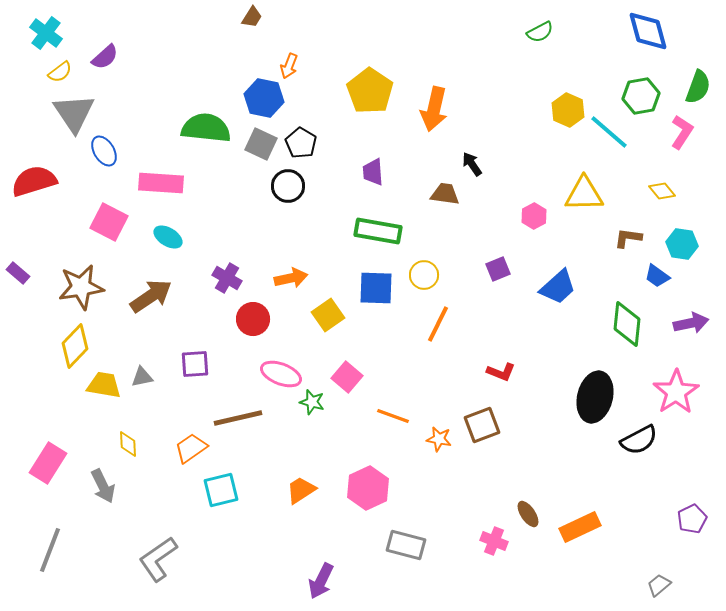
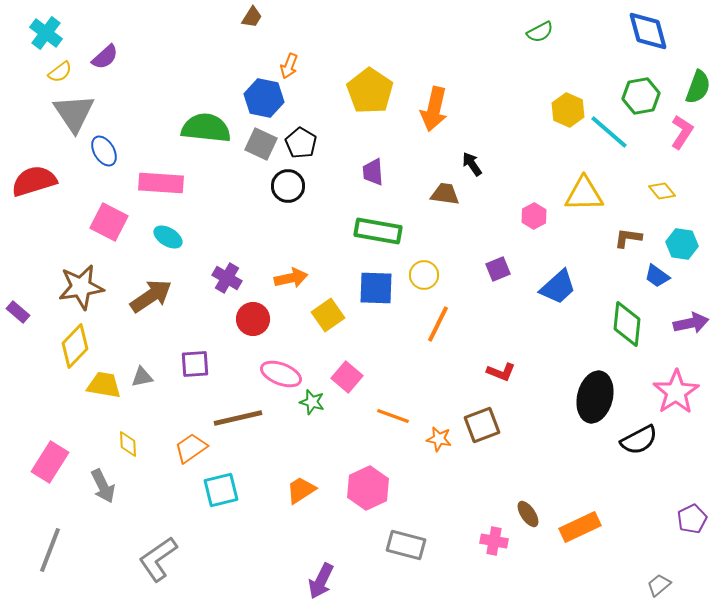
purple rectangle at (18, 273): moved 39 px down
pink rectangle at (48, 463): moved 2 px right, 1 px up
pink cross at (494, 541): rotated 12 degrees counterclockwise
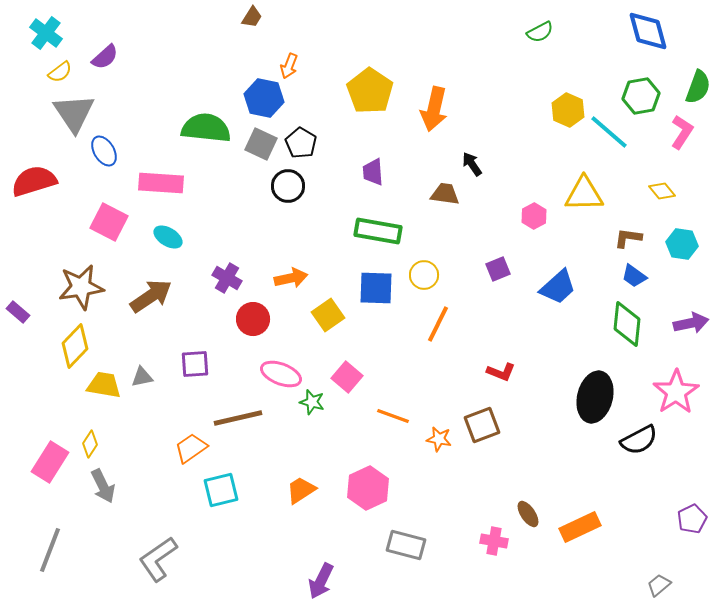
blue trapezoid at (657, 276): moved 23 px left
yellow diamond at (128, 444): moved 38 px left; rotated 36 degrees clockwise
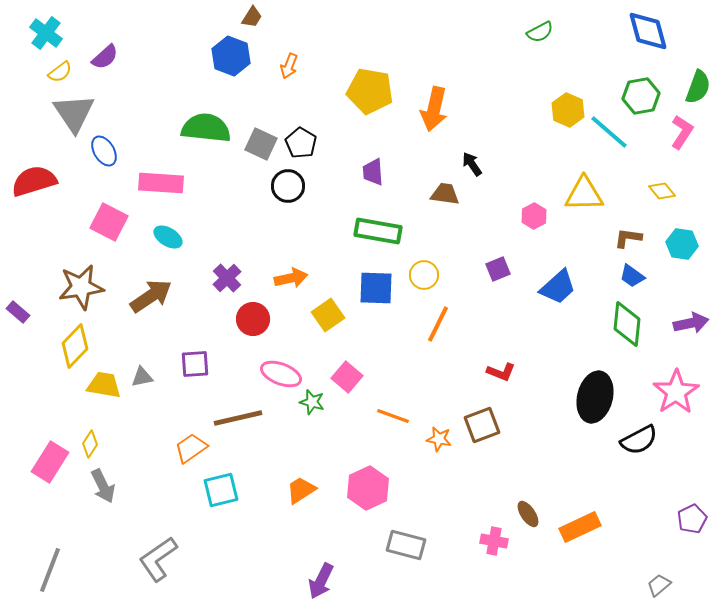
yellow pentagon at (370, 91): rotated 24 degrees counterclockwise
blue hexagon at (264, 98): moved 33 px left, 42 px up; rotated 9 degrees clockwise
blue trapezoid at (634, 276): moved 2 px left
purple cross at (227, 278): rotated 16 degrees clockwise
gray line at (50, 550): moved 20 px down
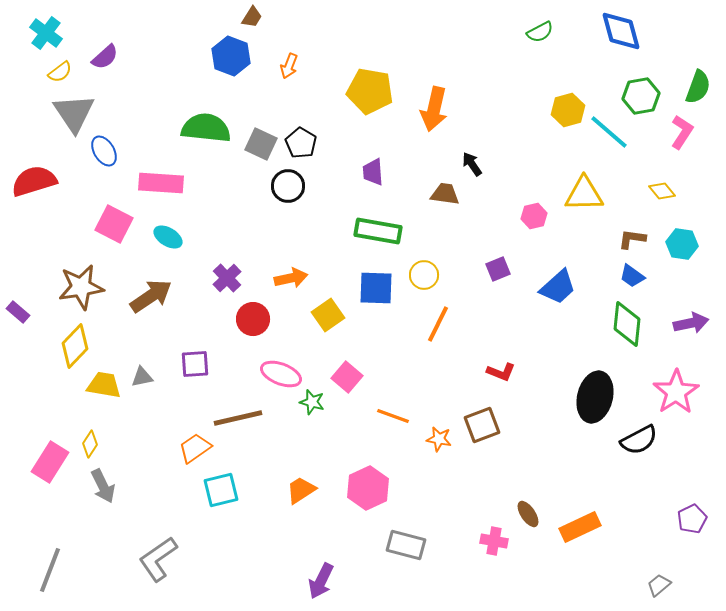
blue diamond at (648, 31): moved 27 px left
yellow hexagon at (568, 110): rotated 20 degrees clockwise
pink hexagon at (534, 216): rotated 15 degrees clockwise
pink square at (109, 222): moved 5 px right, 2 px down
brown L-shape at (628, 238): moved 4 px right, 1 px down
orange trapezoid at (191, 448): moved 4 px right
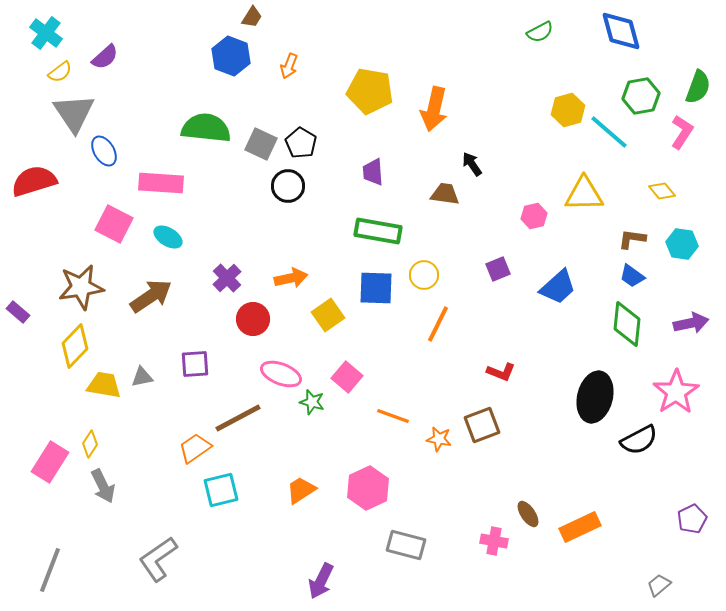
brown line at (238, 418): rotated 15 degrees counterclockwise
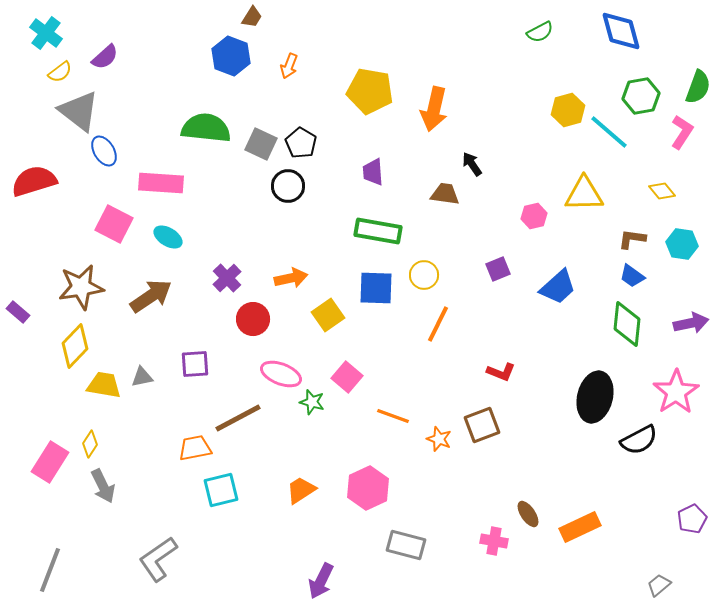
gray triangle at (74, 113): moved 5 px right, 2 px up; rotated 18 degrees counterclockwise
orange star at (439, 439): rotated 10 degrees clockwise
orange trapezoid at (195, 448): rotated 24 degrees clockwise
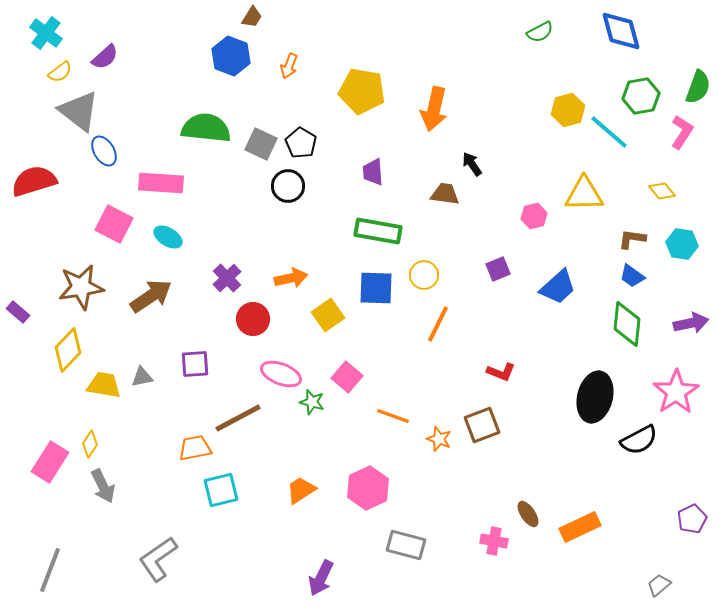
yellow pentagon at (370, 91): moved 8 px left
yellow diamond at (75, 346): moved 7 px left, 4 px down
purple arrow at (321, 581): moved 3 px up
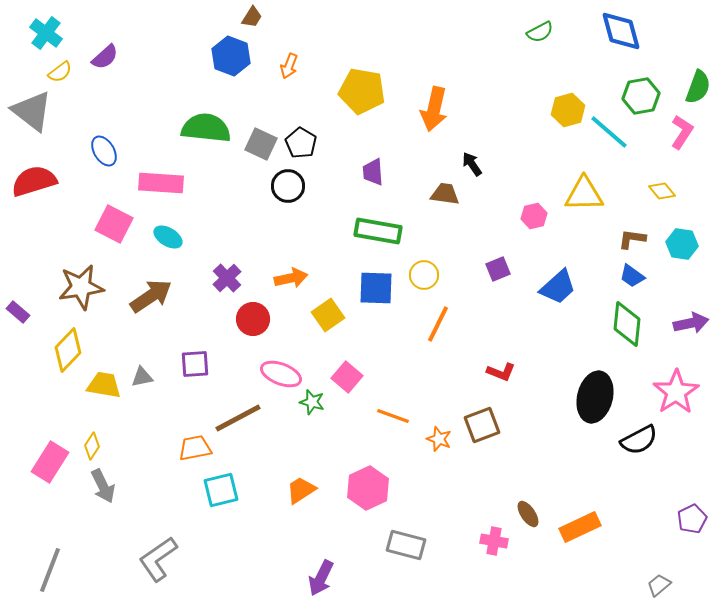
gray triangle at (79, 111): moved 47 px left
yellow diamond at (90, 444): moved 2 px right, 2 px down
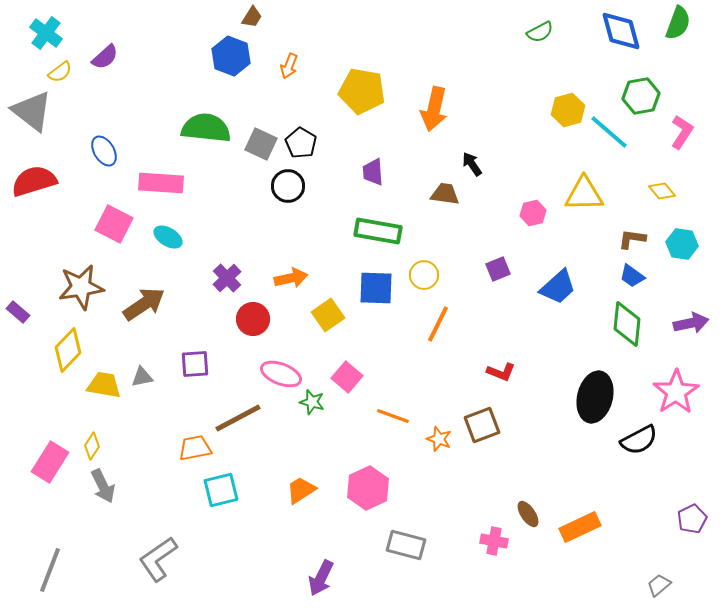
green semicircle at (698, 87): moved 20 px left, 64 px up
pink hexagon at (534, 216): moved 1 px left, 3 px up
brown arrow at (151, 296): moved 7 px left, 8 px down
